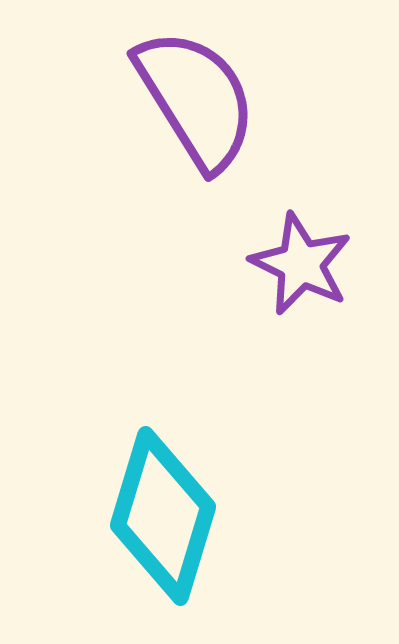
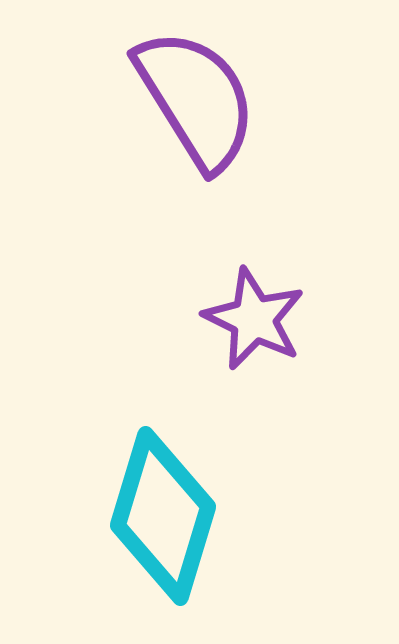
purple star: moved 47 px left, 55 px down
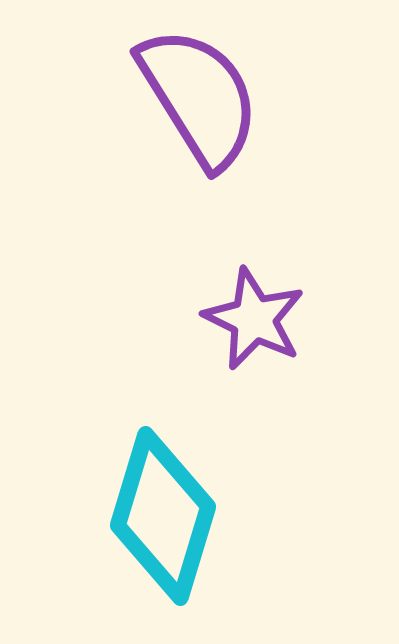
purple semicircle: moved 3 px right, 2 px up
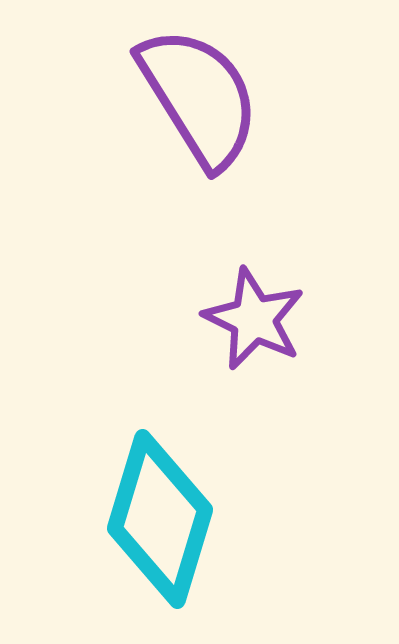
cyan diamond: moved 3 px left, 3 px down
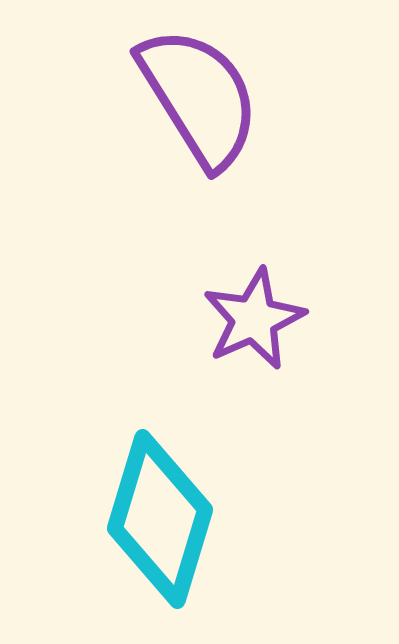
purple star: rotated 22 degrees clockwise
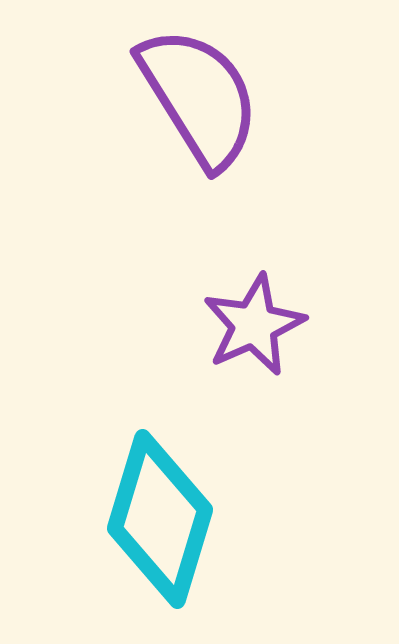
purple star: moved 6 px down
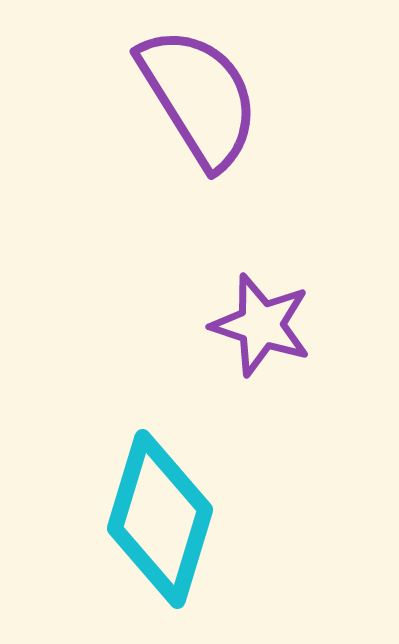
purple star: moved 7 px right; rotated 30 degrees counterclockwise
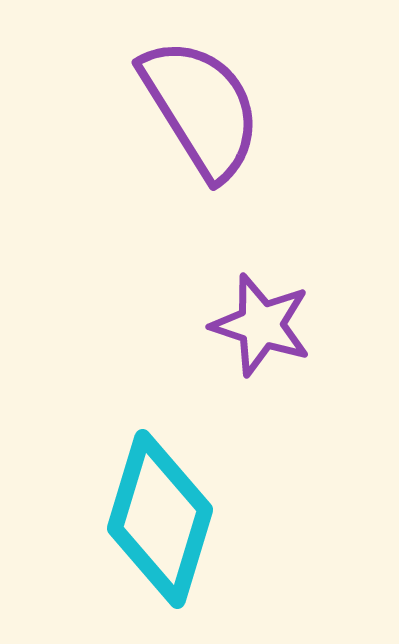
purple semicircle: moved 2 px right, 11 px down
